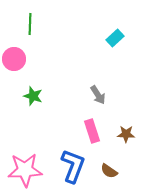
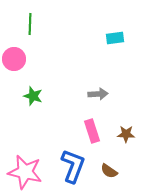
cyan rectangle: rotated 36 degrees clockwise
gray arrow: moved 1 px up; rotated 60 degrees counterclockwise
pink star: moved 2 px down; rotated 16 degrees clockwise
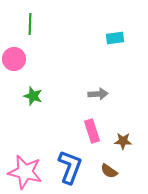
brown star: moved 3 px left, 7 px down
blue L-shape: moved 3 px left, 1 px down
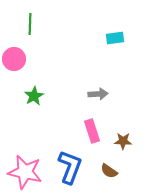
green star: moved 1 px right; rotated 24 degrees clockwise
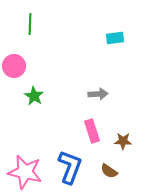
pink circle: moved 7 px down
green star: rotated 12 degrees counterclockwise
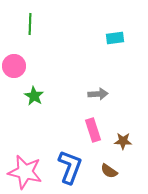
pink rectangle: moved 1 px right, 1 px up
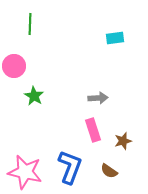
gray arrow: moved 4 px down
brown star: rotated 18 degrees counterclockwise
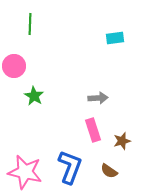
brown star: moved 1 px left
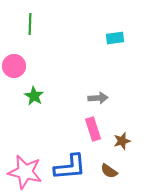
pink rectangle: moved 1 px up
blue L-shape: rotated 64 degrees clockwise
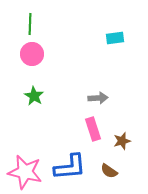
pink circle: moved 18 px right, 12 px up
